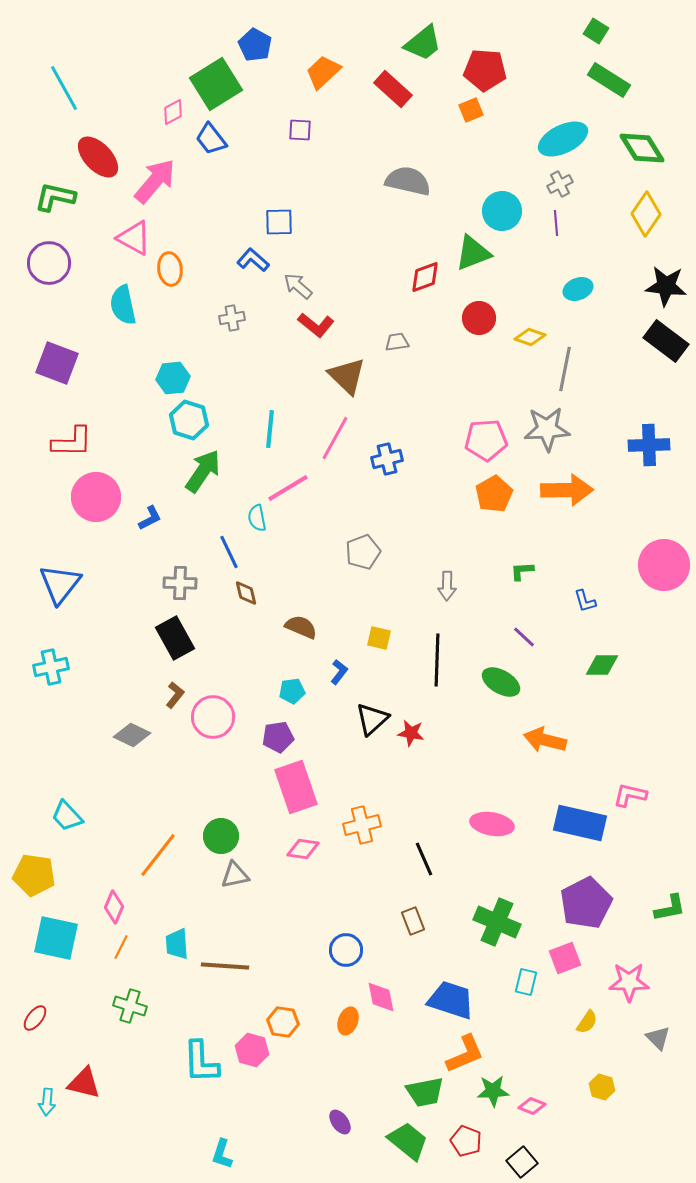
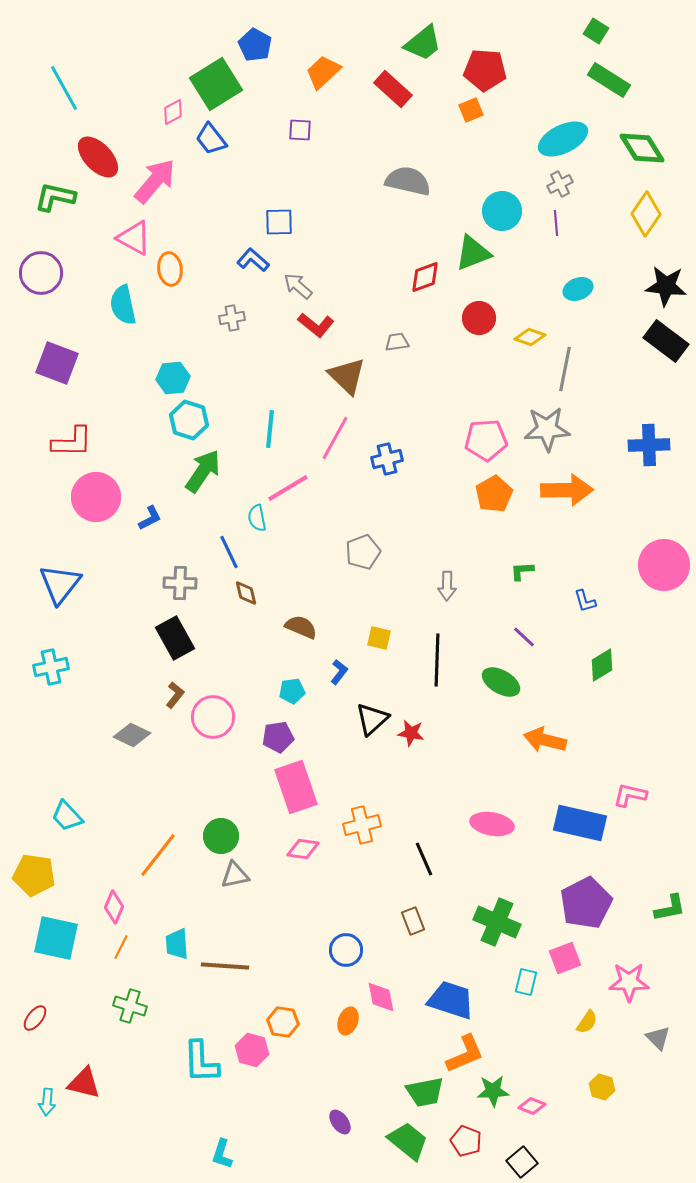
purple circle at (49, 263): moved 8 px left, 10 px down
green diamond at (602, 665): rotated 32 degrees counterclockwise
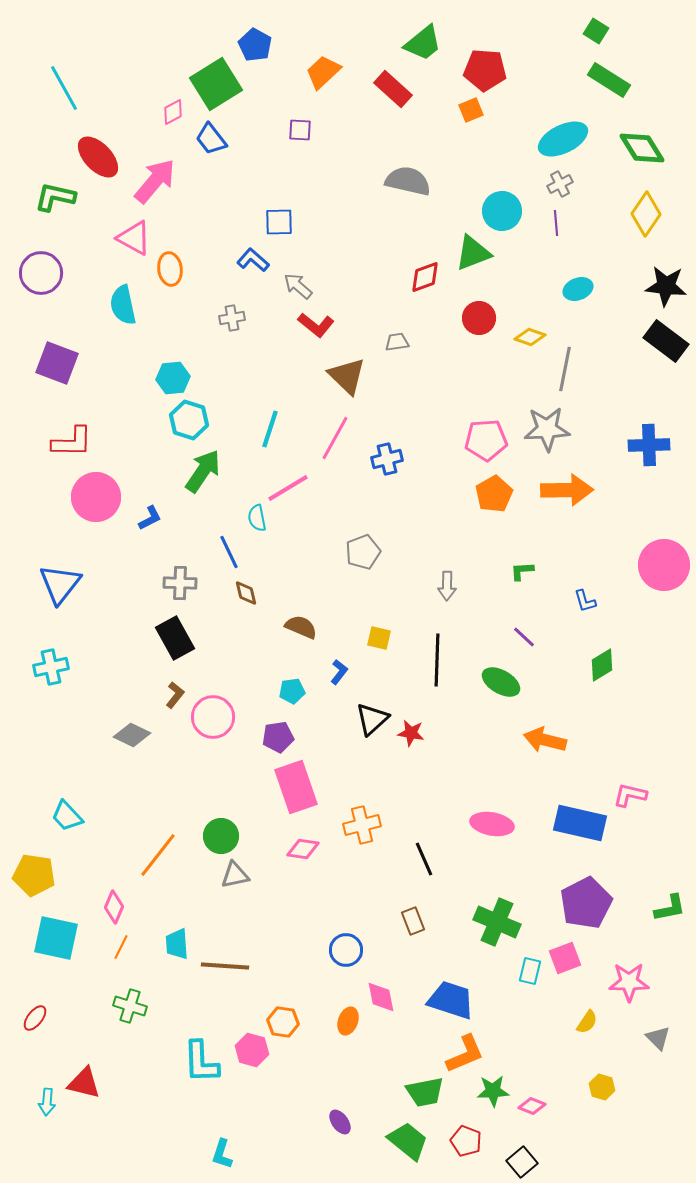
cyan line at (270, 429): rotated 12 degrees clockwise
cyan rectangle at (526, 982): moved 4 px right, 11 px up
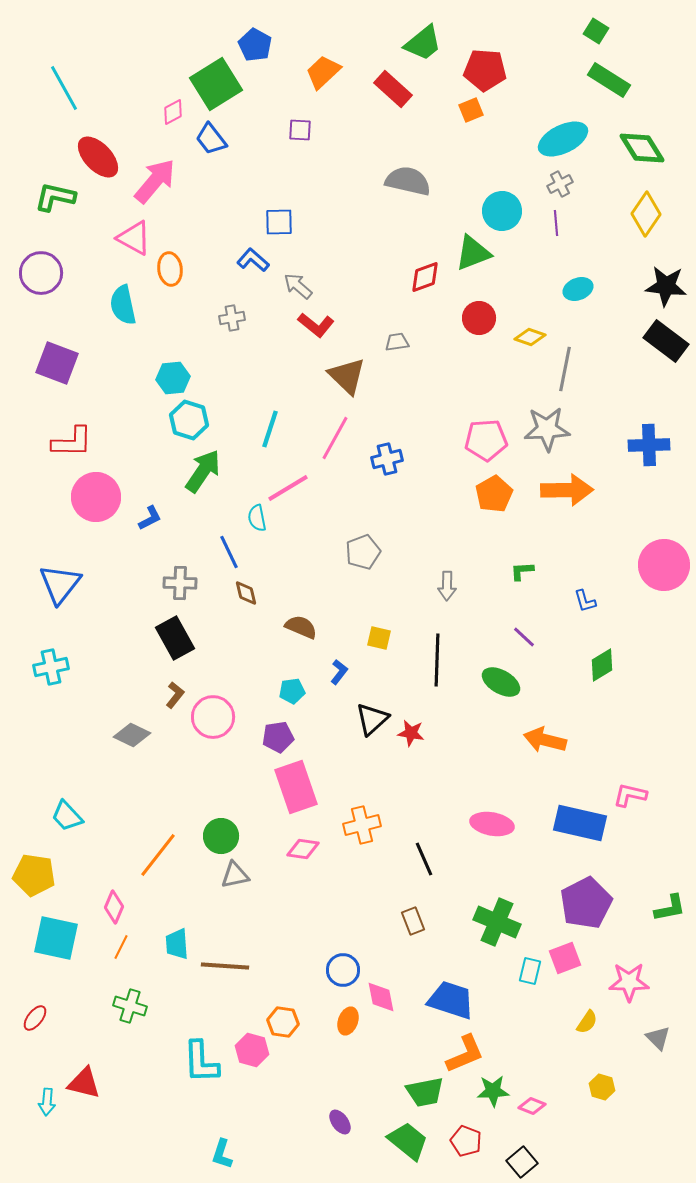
blue circle at (346, 950): moved 3 px left, 20 px down
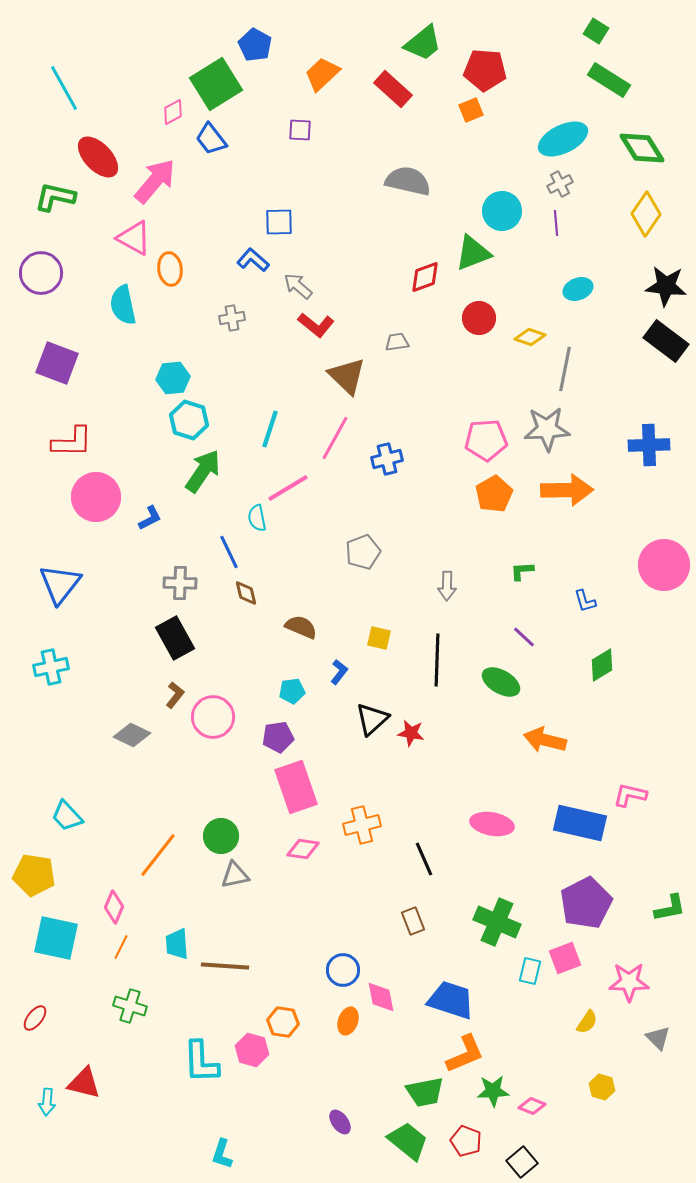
orange trapezoid at (323, 72): moved 1 px left, 2 px down
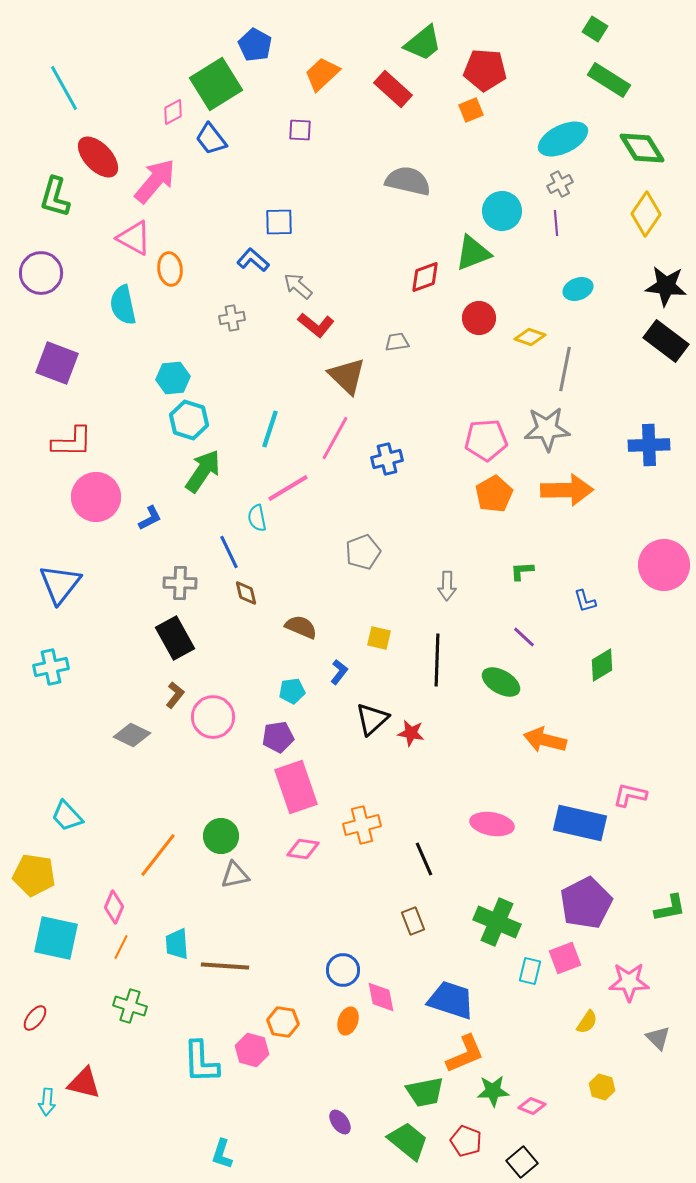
green square at (596, 31): moved 1 px left, 2 px up
green L-shape at (55, 197): rotated 87 degrees counterclockwise
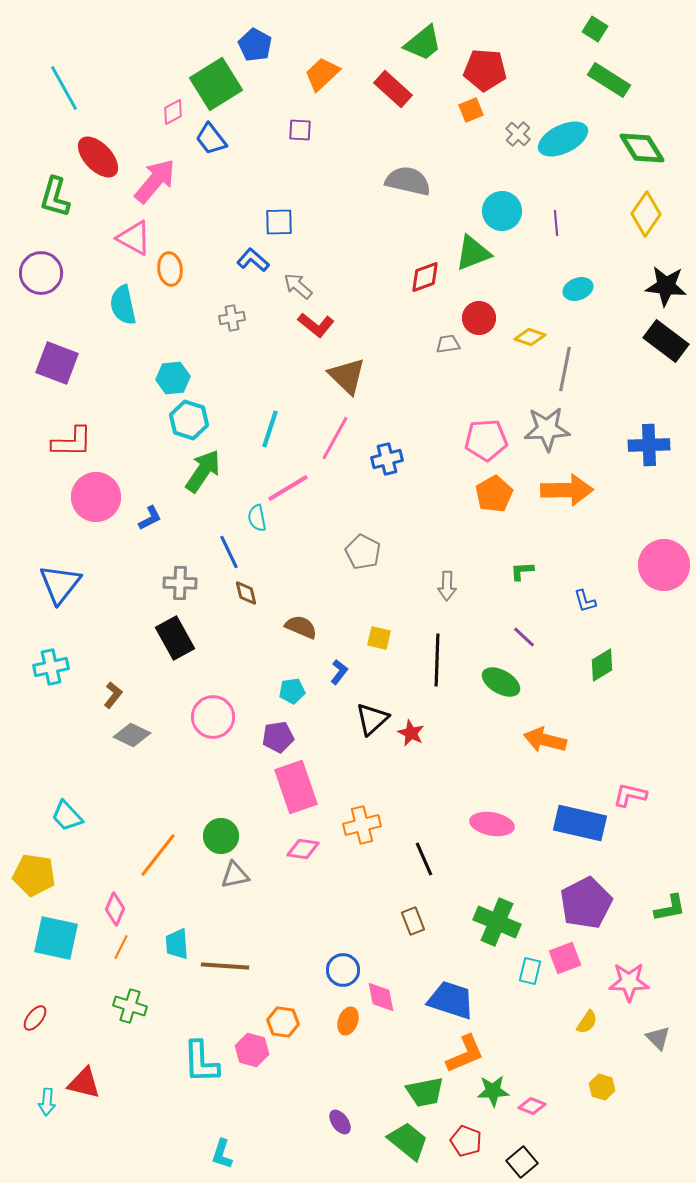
gray cross at (560, 184): moved 42 px left, 50 px up; rotated 20 degrees counterclockwise
gray trapezoid at (397, 342): moved 51 px right, 2 px down
gray pentagon at (363, 552): rotated 24 degrees counterclockwise
brown L-shape at (175, 695): moved 62 px left
red star at (411, 733): rotated 16 degrees clockwise
pink diamond at (114, 907): moved 1 px right, 2 px down
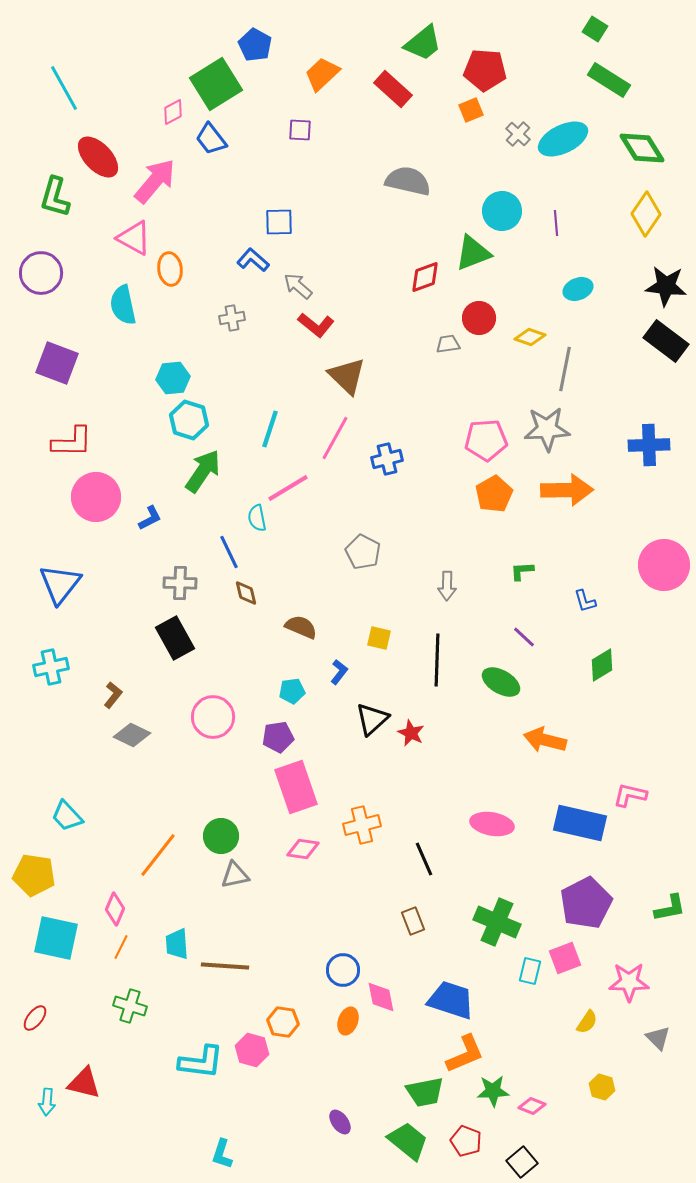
cyan L-shape at (201, 1062): rotated 81 degrees counterclockwise
